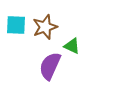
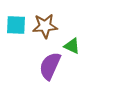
brown star: moved 1 px up; rotated 15 degrees clockwise
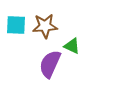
purple semicircle: moved 2 px up
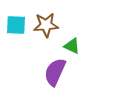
brown star: moved 1 px right, 1 px up
purple semicircle: moved 5 px right, 8 px down
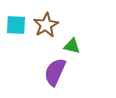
brown star: rotated 25 degrees counterclockwise
green triangle: rotated 12 degrees counterclockwise
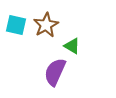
cyan square: rotated 10 degrees clockwise
green triangle: rotated 18 degrees clockwise
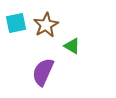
cyan square: moved 2 px up; rotated 25 degrees counterclockwise
purple semicircle: moved 12 px left
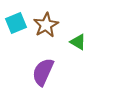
cyan square: rotated 10 degrees counterclockwise
green triangle: moved 6 px right, 4 px up
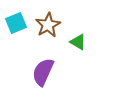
brown star: moved 2 px right
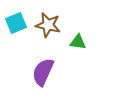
brown star: rotated 30 degrees counterclockwise
green triangle: rotated 24 degrees counterclockwise
